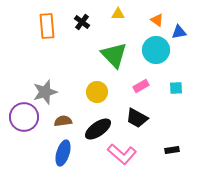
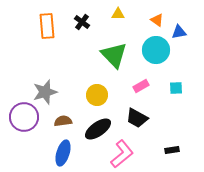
yellow circle: moved 3 px down
pink L-shape: rotated 80 degrees counterclockwise
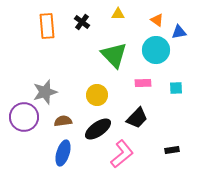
pink rectangle: moved 2 px right, 3 px up; rotated 28 degrees clockwise
black trapezoid: rotated 75 degrees counterclockwise
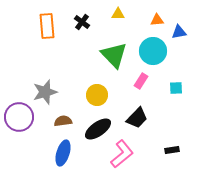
orange triangle: rotated 40 degrees counterclockwise
cyan circle: moved 3 px left, 1 px down
pink rectangle: moved 2 px left, 2 px up; rotated 56 degrees counterclockwise
purple circle: moved 5 px left
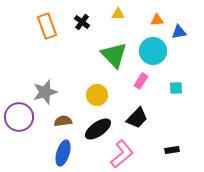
orange rectangle: rotated 15 degrees counterclockwise
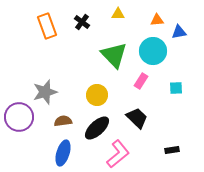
black trapezoid: rotated 90 degrees counterclockwise
black ellipse: moved 1 px left, 1 px up; rotated 8 degrees counterclockwise
pink L-shape: moved 4 px left
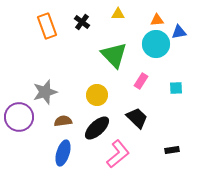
cyan circle: moved 3 px right, 7 px up
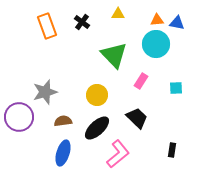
blue triangle: moved 2 px left, 9 px up; rotated 21 degrees clockwise
black rectangle: rotated 72 degrees counterclockwise
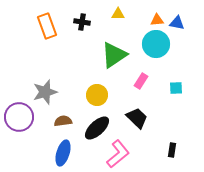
black cross: rotated 28 degrees counterclockwise
green triangle: rotated 40 degrees clockwise
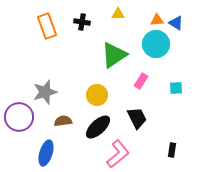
blue triangle: moved 1 px left; rotated 21 degrees clockwise
black trapezoid: rotated 20 degrees clockwise
black ellipse: moved 1 px right, 1 px up
blue ellipse: moved 17 px left
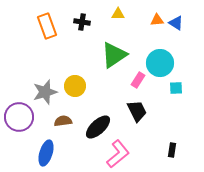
cyan circle: moved 4 px right, 19 px down
pink rectangle: moved 3 px left, 1 px up
yellow circle: moved 22 px left, 9 px up
black trapezoid: moved 7 px up
